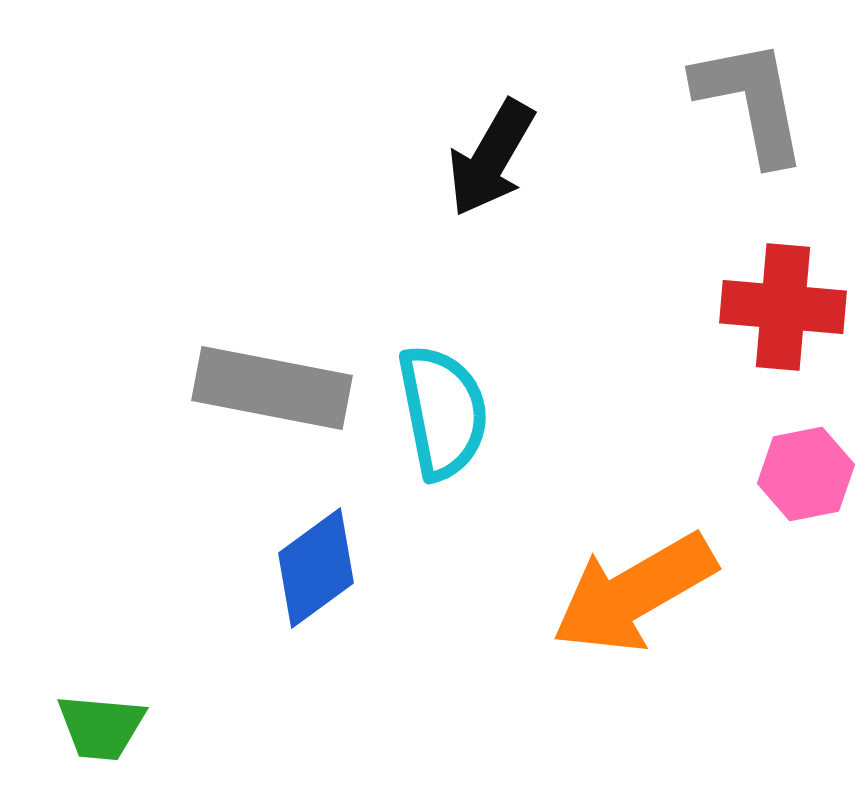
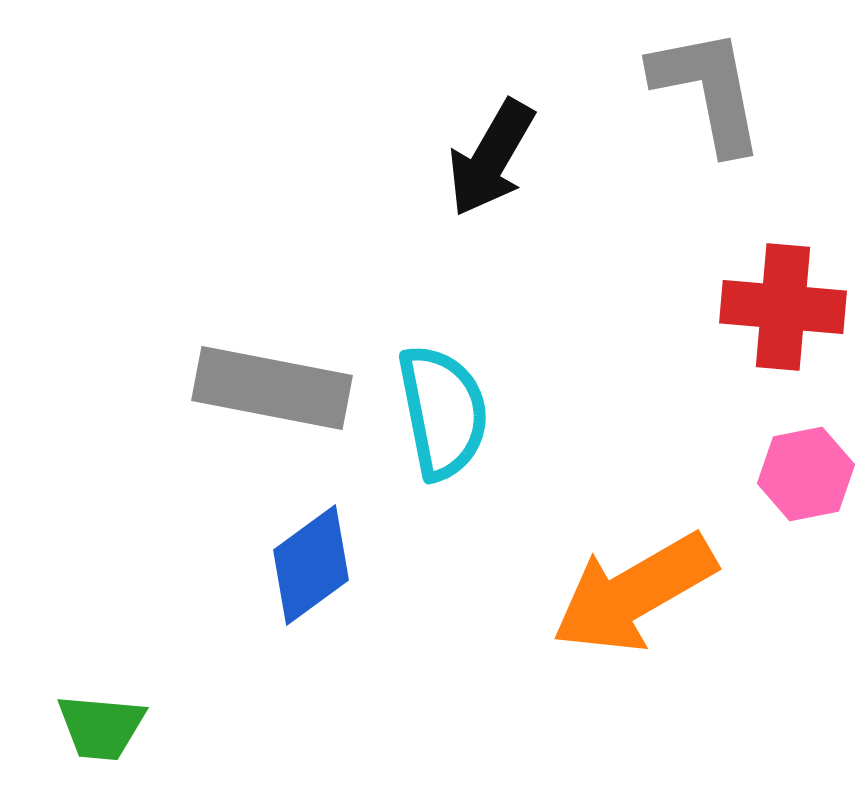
gray L-shape: moved 43 px left, 11 px up
blue diamond: moved 5 px left, 3 px up
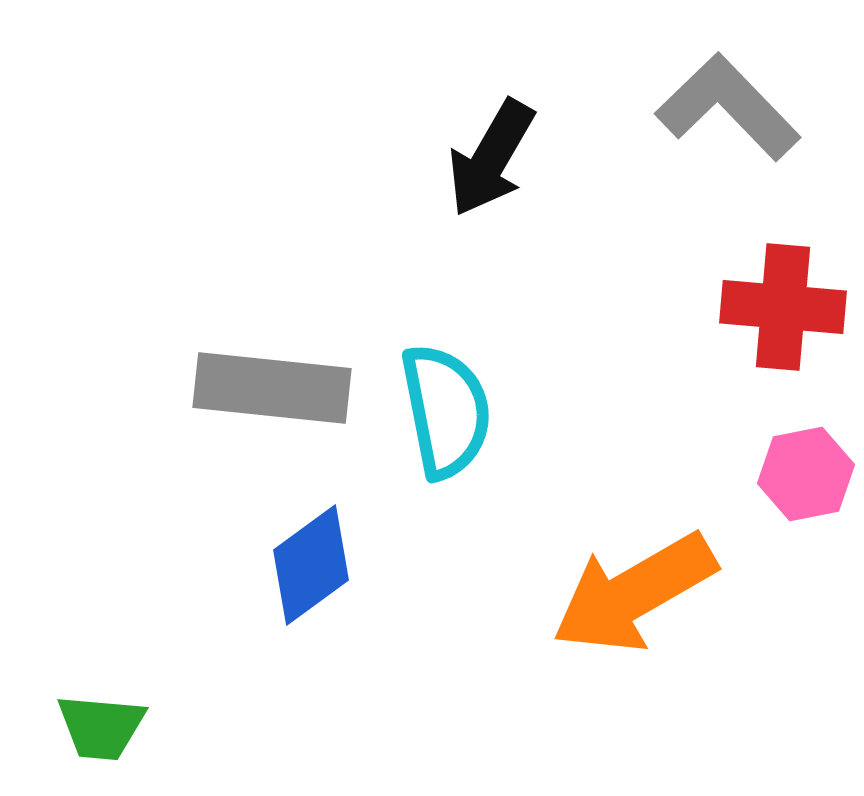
gray L-shape: moved 20 px right, 17 px down; rotated 33 degrees counterclockwise
gray rectangle: rotated 5 degrees counterclockwise
cyan semicircle: moved 3 px right, 1 px up
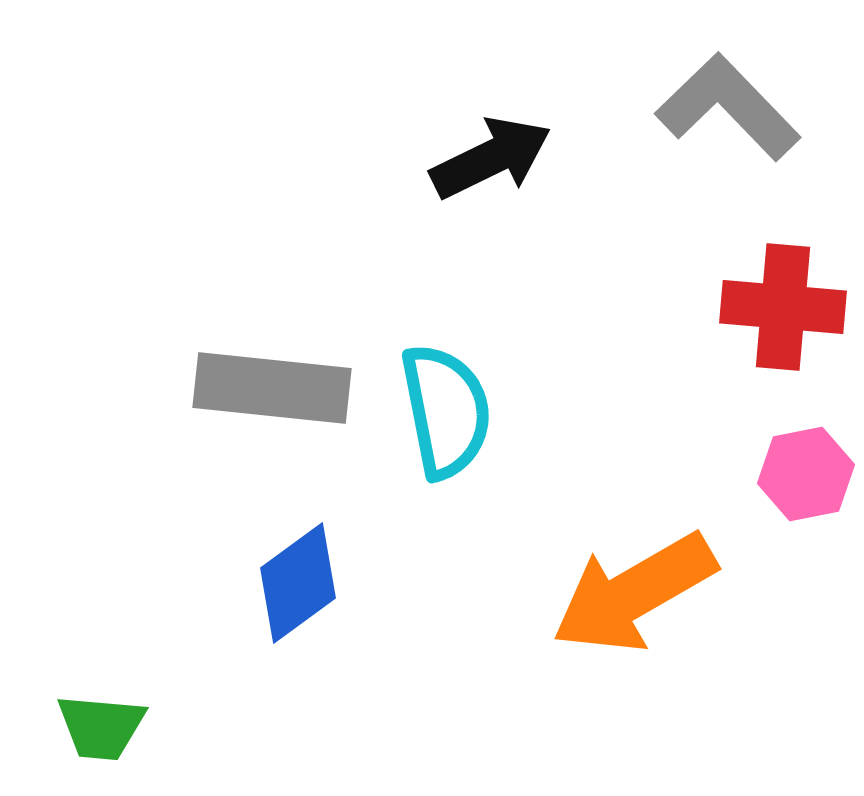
black arrow: rotated 146 degrees counterclockwise
blue diamond: moved 13 px left, 18 px down
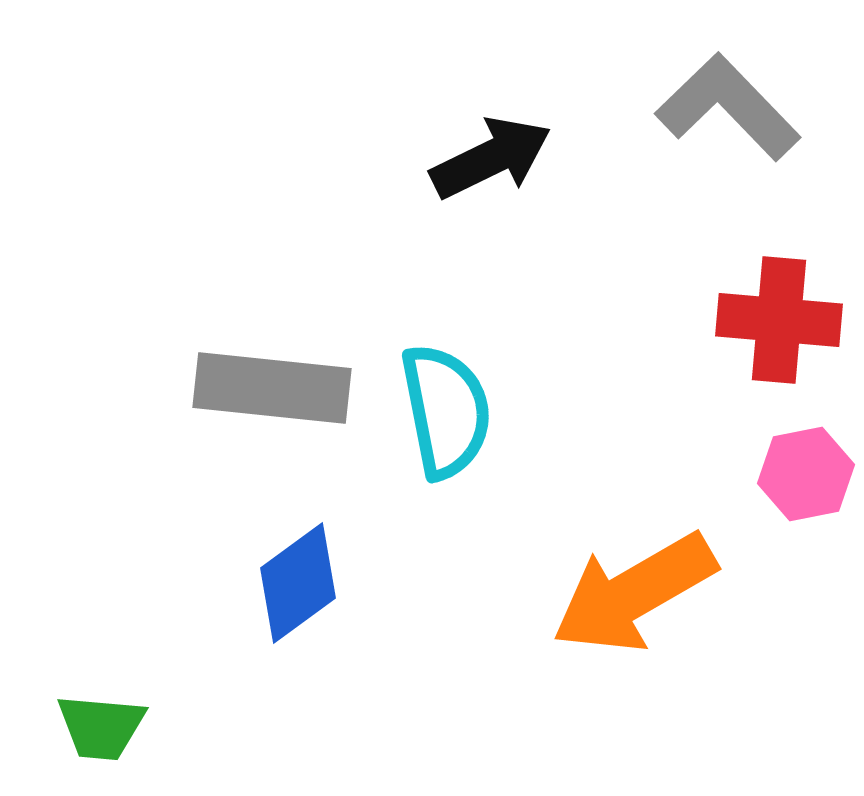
red cross: moved 4 px left, 13 px down
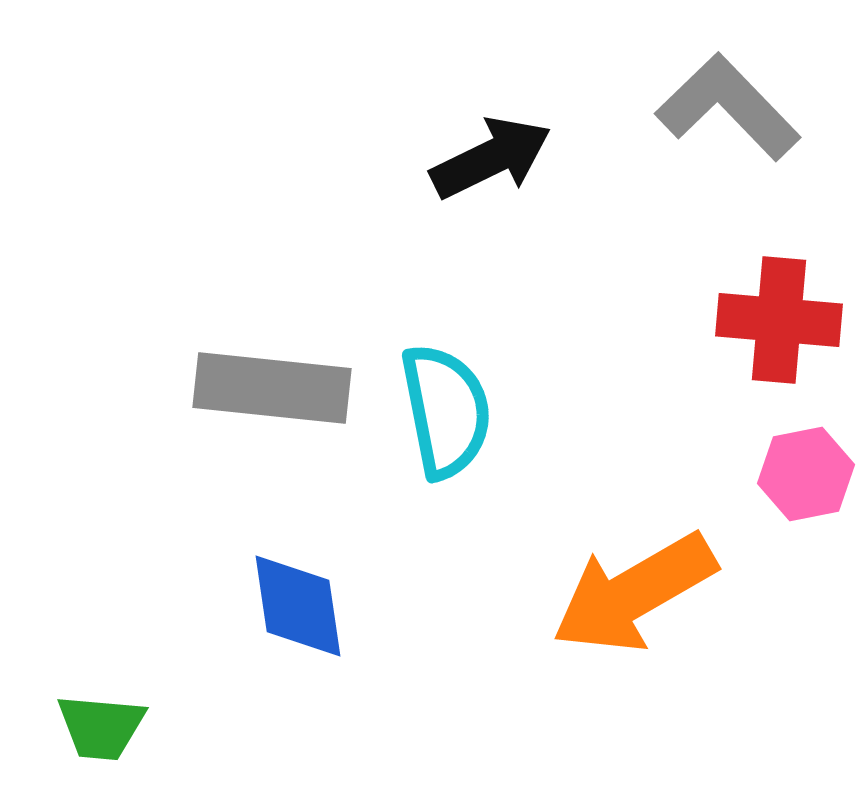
blue diamond: moved 23 px down; rotated 62 degrees counterclockwise
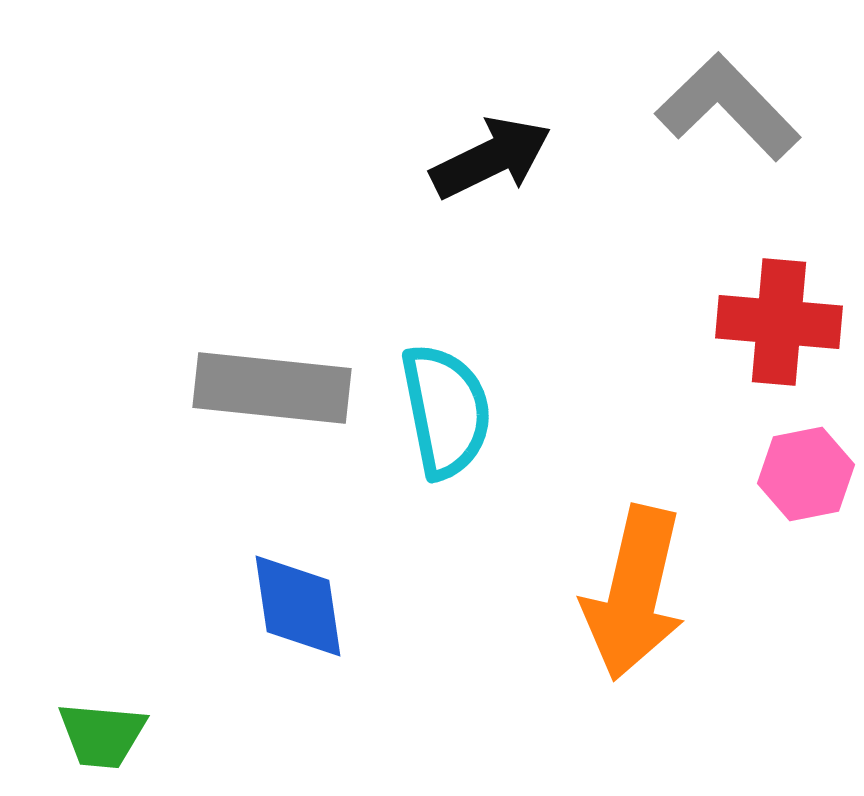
red cross: moved 2 px down
orange arrow: rotated 47 degrees counterclockwise
green trapezoid: moved 1 px right, 8 px down
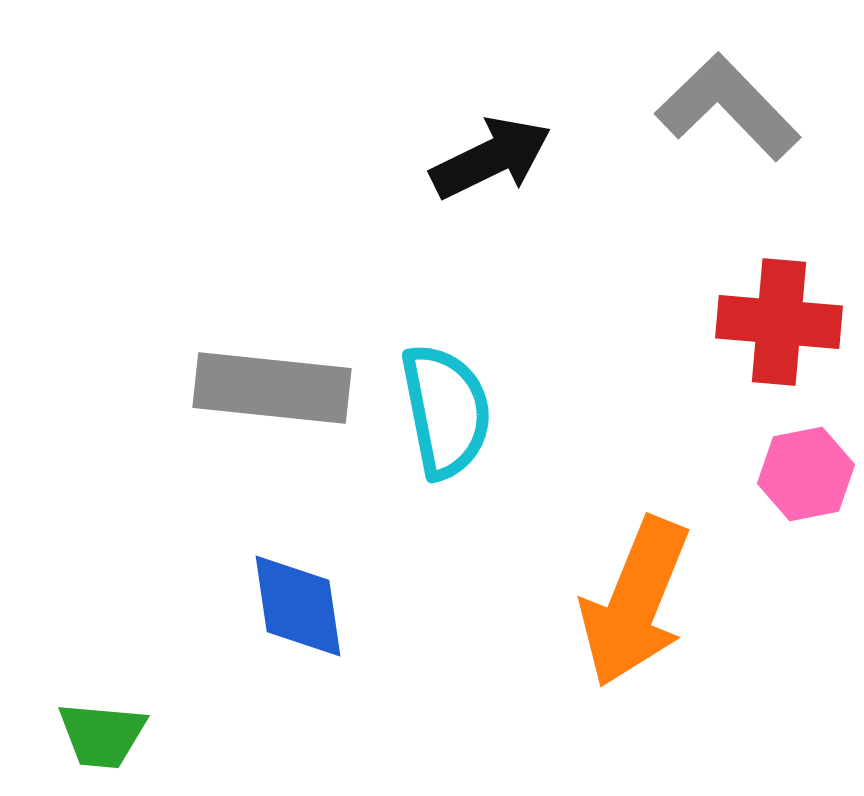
orange arrow: moved 1 px right, 9 px down; rotated 9 degrees clockwise
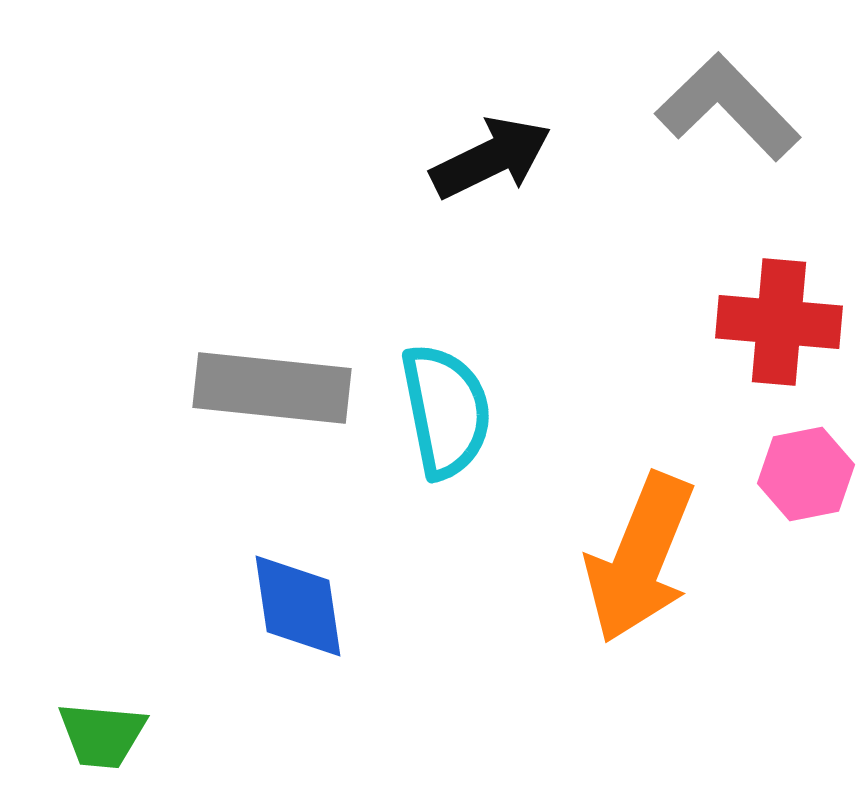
orange arrow: moved 5 px right, 44 px up
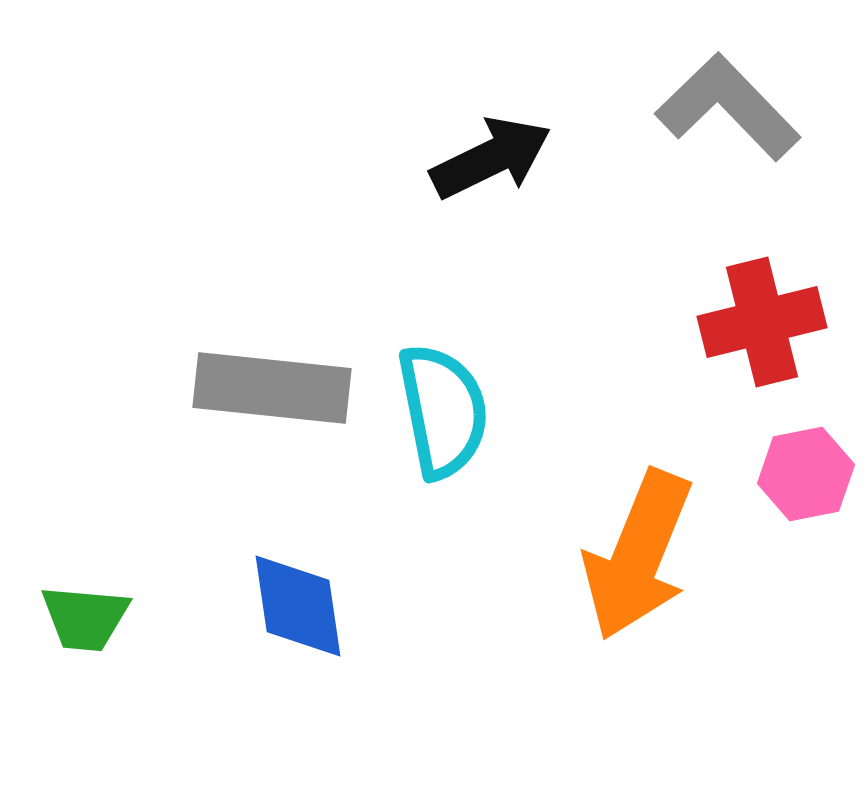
red cross: moved 17 px left; rotated 19 degrees counterclockwise
cyan semicircle: moved 3 px left
orange arrow: moved 2 px left, 3 px up
green trapezoid: moved 17 px left, 117 px up
